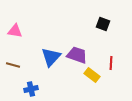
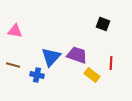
blue cross: moved 6 px right, 14 px up; rotated 24 degrees clockwise
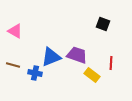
pink triangle: rotated 21 degrees clockwise
blue triangle: rotated 25 degrees clockwise
blue cross: moved 2 px left, 2 px up
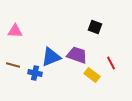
black square: moved 8 px left, 3 px down
pink triangle: rotated 28 degrees counterclockwise
red line: rotated 32 degrees counterclockwise
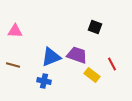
red line: moved 1 px right, 1 px down
blue cross: moved 9 px right, 8 px down
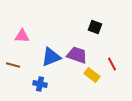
pink triangle: moved 7 px right, 5 px down
blue cross: moved 4 px left, 3 px down
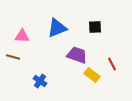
black square: rotated 24 degrees counterclockwise
blue triangle: moved 6 px right, 29 px up
brown line: moved 8 px up
blue cross: moved 3 px up; rotated 24 degrees clockwise
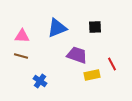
brown line: moved 8 px right, 1 px up
yellow rectangle: rotated 49 degrees counterclockwise
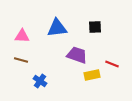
blue triangle: rotated 15 degrees clockwise
brown line: moved 4 px down
red line: rotated 40 degrees counterclockwise
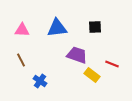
pink triangle: moved 6 px up
brown line: rotated 48 degrees clockwise
yellow rectangle: rotated 49 degrees clockwise
